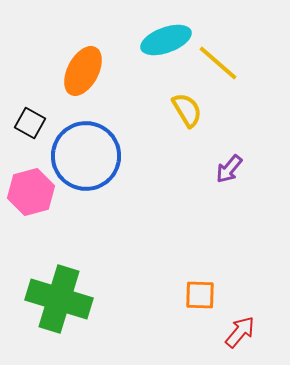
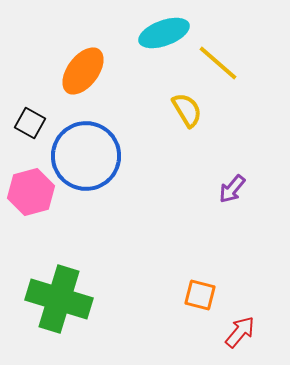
cyan ellipse: moved 2 px left, 7 px up
orange ellipse: rotated 9 degrees clockwise
purple arrow: moved 3 px right, 20 px down
orange square: rotated 12 degrees clockwise
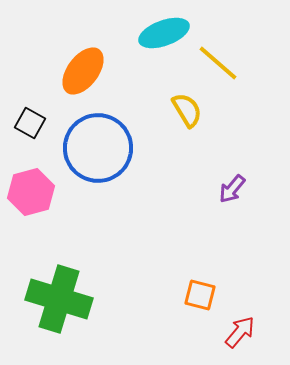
blue circle: moved 12 px right, 8 px up
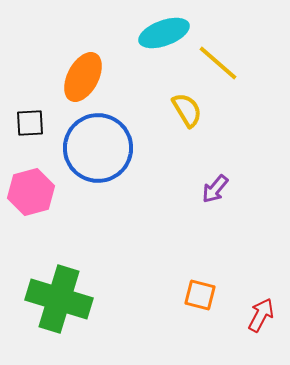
orange ellipse: moved 6 px down; rotated 9 degrees counterclockwise
black square: rotated 32 degrees counterclockwise
purple arrow: moved 17 px left
red arrow: moved 21 px right, 17 px up; rotated 12 degrees counterclockwise
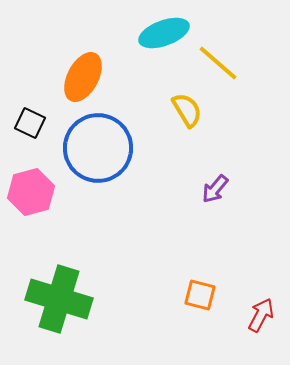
black square: rotated 28 degrees clockwise
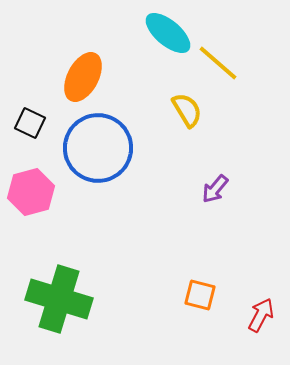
cyan ellipse: moved 4 px right; rotated 60 degrees clockwise
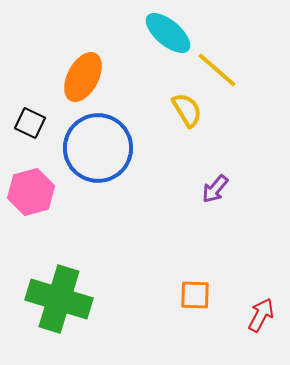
yellow line: moved 1 px left, 7 px down
orange square: moved 5 px left; rotated 12 degrees counterclockwise
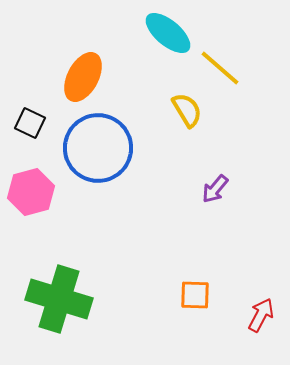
yellow line: moved 3 px right, 2 px up
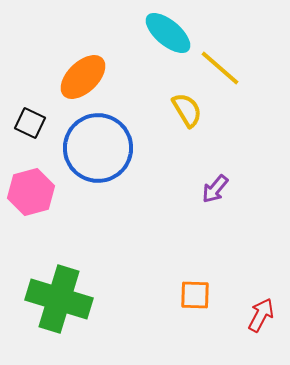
orange ellipse: rotated 18 degrees clockwise
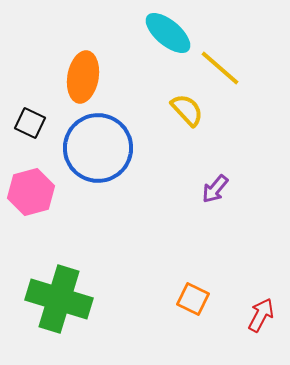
orange ellipse: rotated 36 degrees counterclockwise
yellow semicircle: rotated 12 degrees counterclockwise
orange square: moved 2 px left, 4 px down; rotated 24 degrees clockwise
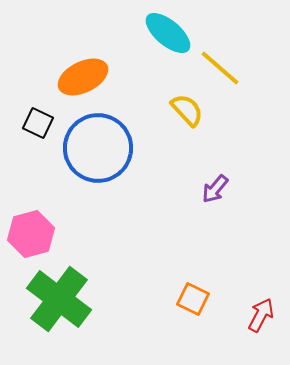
orange ellipse: rotated 54 degrees clockwise
black square: moved 8 px right
pink hexagon: moved 42 px down
green cross: rotated 20 degrees clockwise
